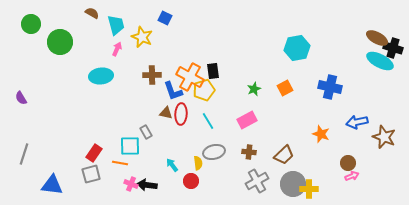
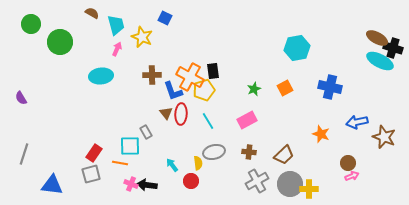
brown triangle at (166, 113): rotated 40 degrees clockwise
gray circle at (293, 184): moved 3 px left
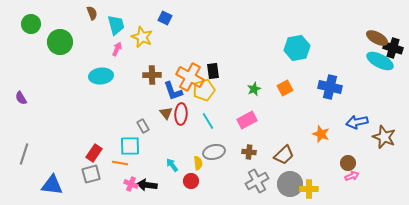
brown semicircle at (92, 13): rotated 40 degrees clockwise
gray rectangle at (146, 132): moved 3 px left, 6 px up
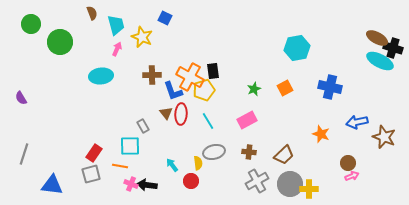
orange line at (120, 163): moved 3 px down
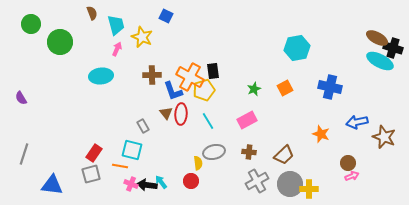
blue square at (165, 18): moved 1 px right, 2 px up
cyan square at (130, 146): moved 2 px right, 4 px down; rotated 15 degrees clockwise
cyan arrow at (172, 165): moved 11 px left, 17 px down
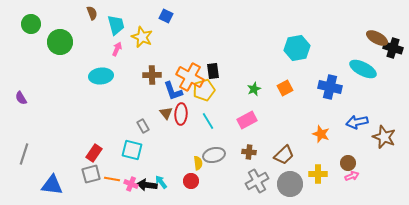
cyan ellipse at (380, 61): moved 17 px left, 8 px down
gray ellipse at (214, 152): moved 3 px down
orange line at (120, 166): moved 8 px left, 13 px down
yellow cross at (309, 189): moved 9 px right, 15 px up
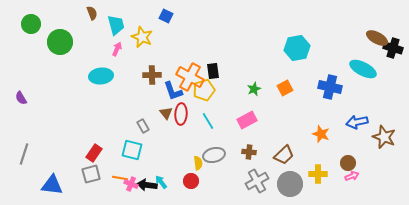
orange line at (112, 179): moved 8 px right, 1 px up
